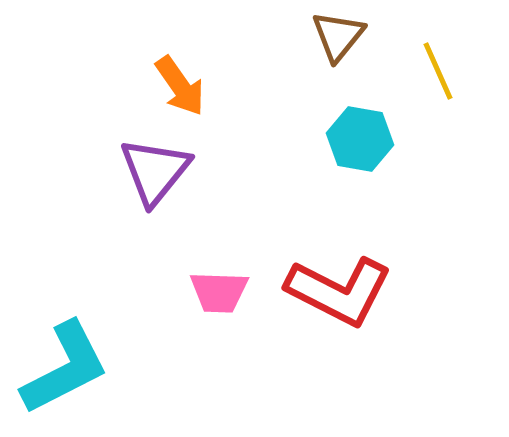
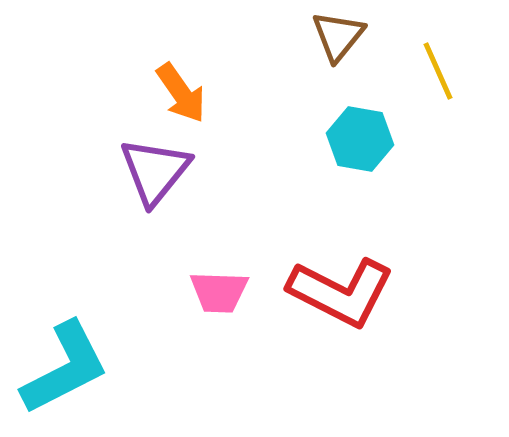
orange arrow: moved 1 px right, 7 px down
red L-shape: moved 2 px right, 1 px down
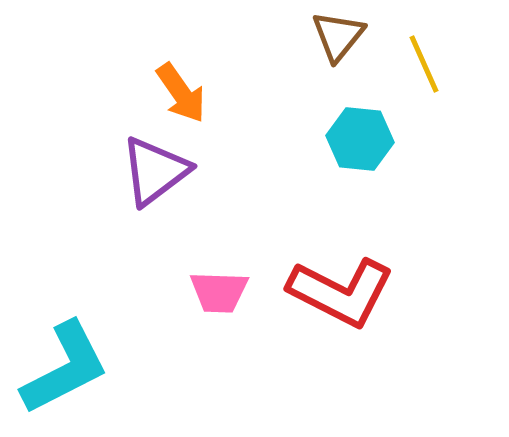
yellow line: moved 14 px left, 7 px up
cyan hexagon: rotated 4 degrees counterclockwise
purple triangle: rotated 14 degrees clockwise
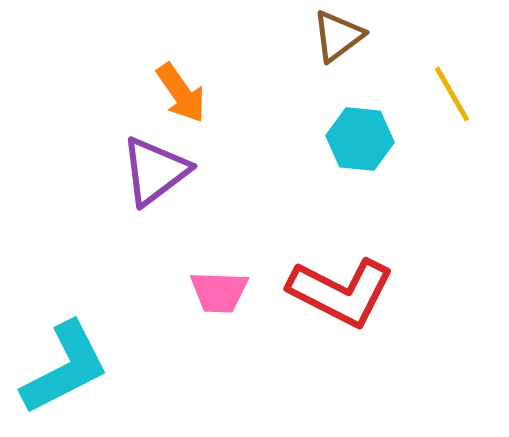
brown triangle: rotated 14 degrees clockwise
yellow line: moved 28 px right, 30 px down; rotated 6 degrees counterclockwise
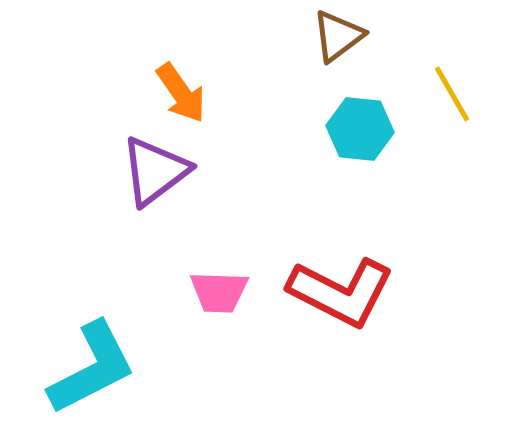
cyan hexagon: moved 10 px up
cyan L-shape: moved 27 px right
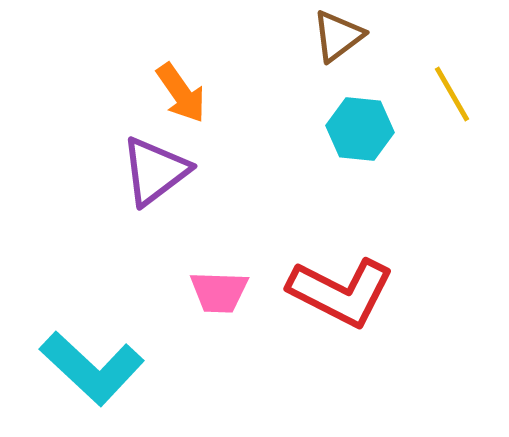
cyan L-shape: rotated 70 degrees clockwise
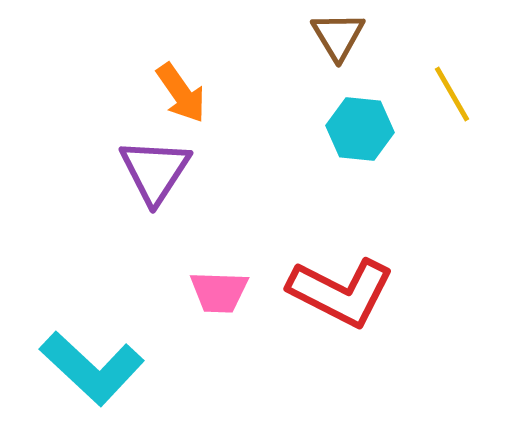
brown triangle: rotated 24 degrees counterclockwise
purple triangle: rotated 20 degrees counterclockwise
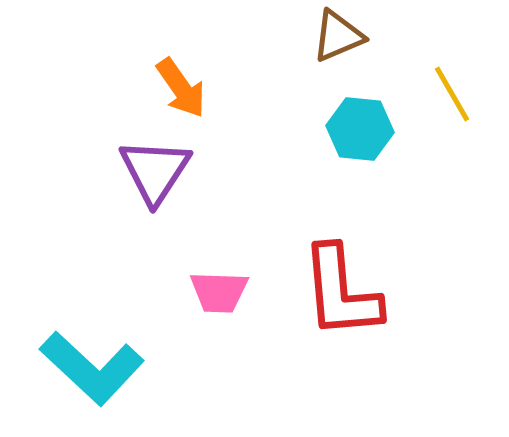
brown triangle: rotated 38 degrees clockwise
orange arrow: moved 5 px up
red L-shape: rotated 58 degrees clockwise
